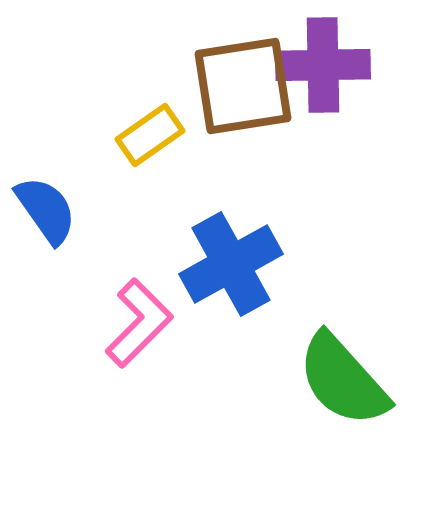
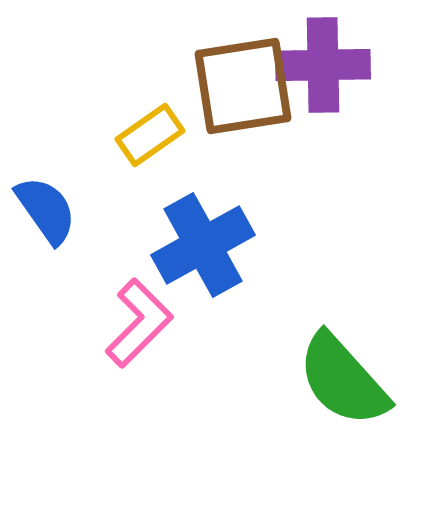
blue cross: moved 28 px left, 19 px up
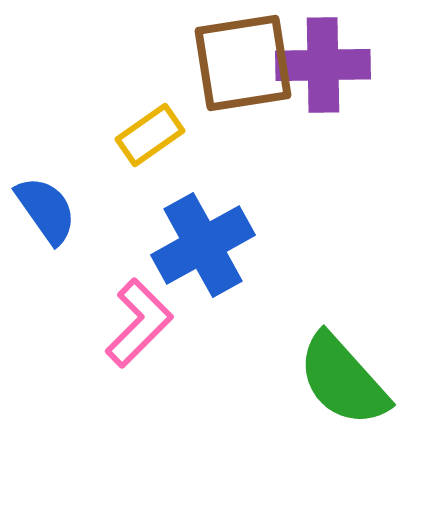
brown square: moved 23 px up
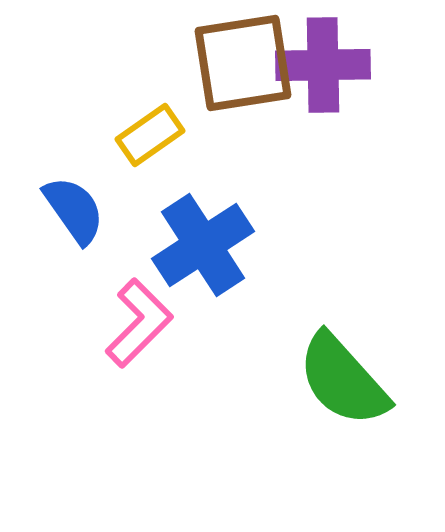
blue semicircle: moved 28 px right
blue cross: rotated 4 degrees counterclockwise
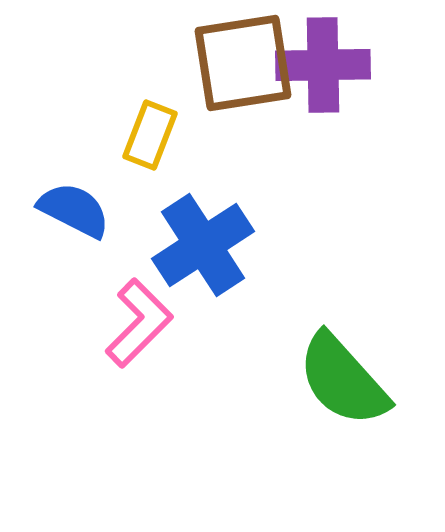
yellow rectangle: rotated 34 degrees counterclockwise
blue semicircle: rotated 28 degrees counterclockwise
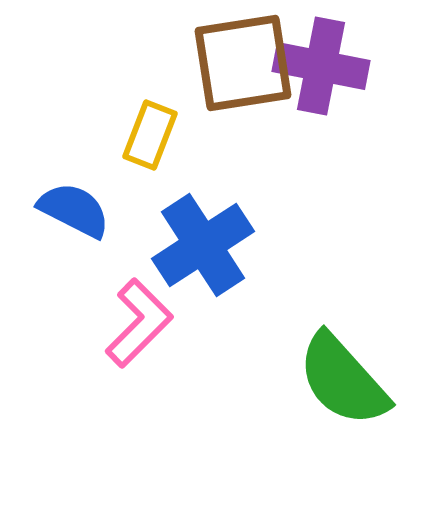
purple cross: moved 2 px left, 1 px down; rotated 12 degrees clockwise
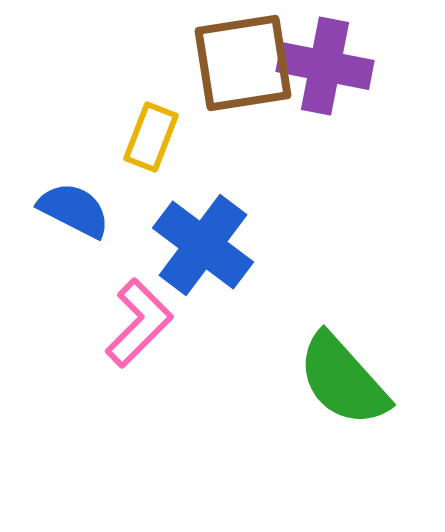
purple cross: moved 4 px right
yellow rectangle: moved 1 px right, 2 px down
blue cross: rotated 20 degrees counterclockwise
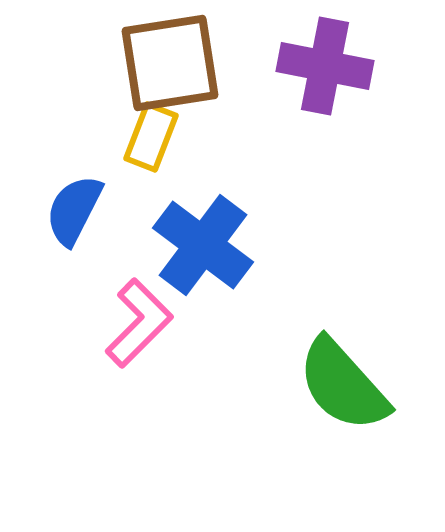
brown square: moved 73 px left
blue semicircle: rotated 90 degrees counterclockwise
green semicircle: moved 5 px down
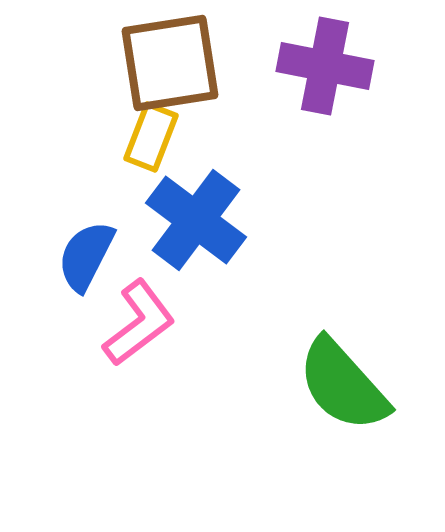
blue semicircle: moved 12 px right, 46 px down
blue cross: moved 7 px left, 25 px up
pink L-shape: rotated 8 degrees clockwise
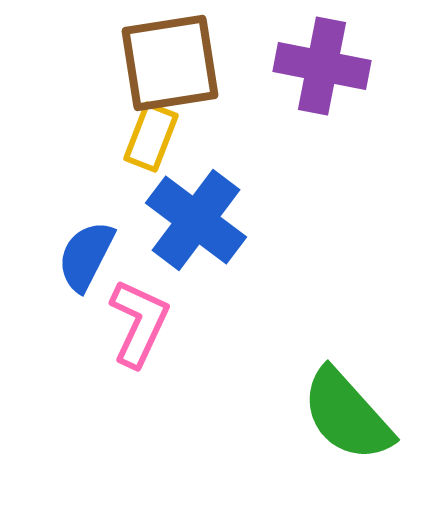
purple cross: moved 3 px left
pink L-shape: rotated 28 degrees counterclockwise
green semicircle: moved 4 px right, 30 px down
